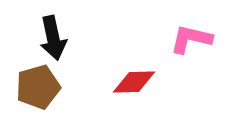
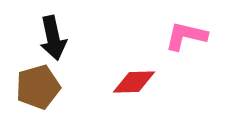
pink L-shape: moved 5 px left, 3 px up
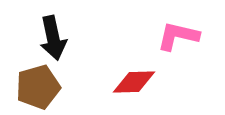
pink L-shape: moved 8 px left
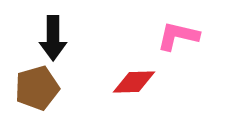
black arrow: rotated 12 degrees clockwise
brown pentagon: moved 1 px left, 1 px down
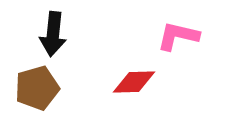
black arrow: moved 4 px up; rotated 6 degrees clockwise
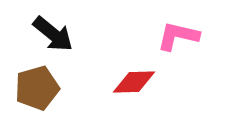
black arrow: rotated 57 degrees counterclockwise
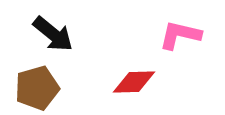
pink L-shape: moved 2 px right, 1 px up
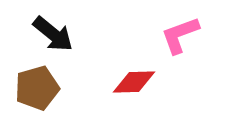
pink L-shape: rotated 33 degrees counterclockwise
